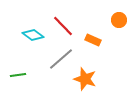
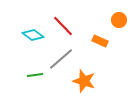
orange rectangle: moved 7 px right, 1 px down
green line: moved 17 px right
orange star: moved 1 px left, 2 px down
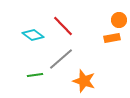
orange rectangle: moved 12 px right, 3 px up; rotated 35 degrees counterclockwise
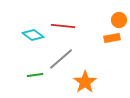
red line: rotated 40 degrees counterclockwise
orange star: moved 1 px right, 1 px down; rotated 20 degrees clockwise
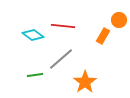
orange rectangle: moved 9 px left, 2 px up; rotated 49 degrees counterclockwise
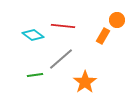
orange circle: moved 2 px left
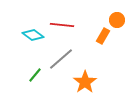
red line: moved 1 px left, 1 px up
green line: rotated 42 degrees counterclockwise
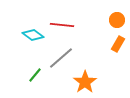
orange rectangle: moved 15 px right, 8 px down
gray line: moved 1 px up
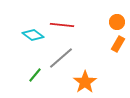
orange circle: moved 2 px down
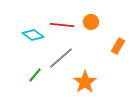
orange circle: moved 26 px left
orange rectangle: moved 2 px down
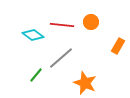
green line: moved 1 px right
orange star: moved 1 px down; rotated 15 degrees counterclockwise
